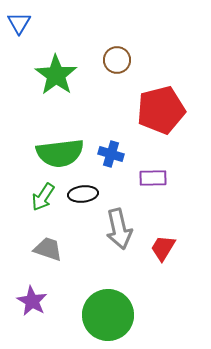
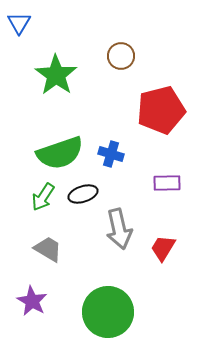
brown circle: moved 4 px right, 4 px up
green semicircle: rotated 12 degrees counterclockwise
purple rectangle: moved 14 px right, 5 px down
black ellipse: rotated 12 degrees counterclockwise
gray trapezoid: rotated 12 degrees clockwise
green circle: moved 3 px up
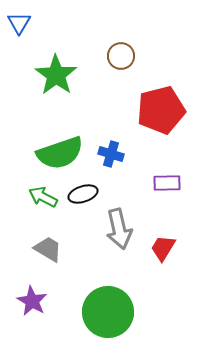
green arrow: rotated 84 degrees clockwise
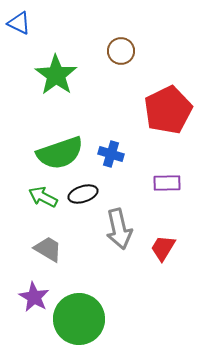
blue triangle: rotated 35 degrees counterclockwise
brown circle: moved 5 px up
red pentagon: moved 7 px right; rotated 12 degrees counterclockwise
purple star: moved 2 px right, 4 px up
green circle: moved 29 px left, 7 px down
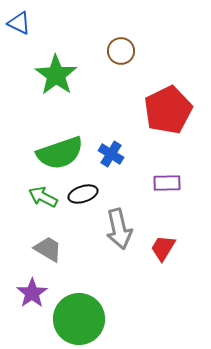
blue cross: rotated 15 degrees clockwise
purple star: moved 2 px left, 4 px up; rotated 8 degrees clockwise
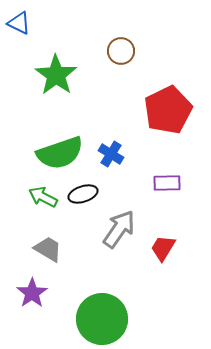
gray arrow: rotated 132 degrees counterclockwise
green circle: moved 23 px right
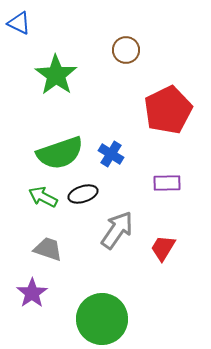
brown circle: moved 5 px right, 1 px up
gray arrow: moved 2 px left, 1 px down
gray trapezoid: rotated 12 degrees counterclockwise
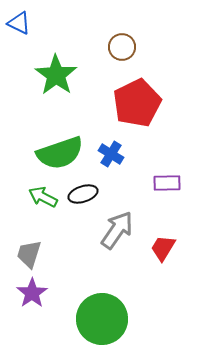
brown circle: moved 4 px left, 3 px up
red pentagon: moved 31 px left, 7 px up
gray trapezoid: moved 19 px left, 5 px down; rotated 92 degrees counterclockwise
